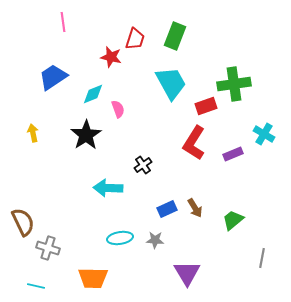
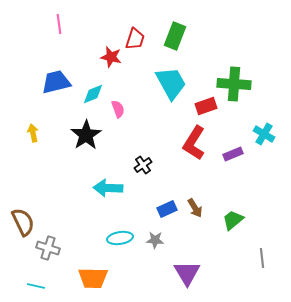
pink line: moved 4 px left, 2 px down
blue trapezoid: moved 3 px right, 5 px down; rotated 20 degrees clockwise
green cross: rotated 12 degrees clockwise
gray line: rotated 18 degrees counterclockwise
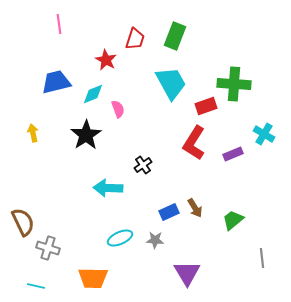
red star: moved 5 px left, 3 px down; rotated 15 degrees clockwise
blue rectangle: moved 2 px right, 3 px down
cyan ellipse: rotated 15 degrees counterclockwise
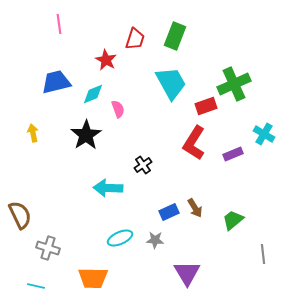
green cross: rotated 28 degrees counterclockwise
brown semicircle: moved 3 px left, 7 px up
gray line: moved 1 px right, 4 px up
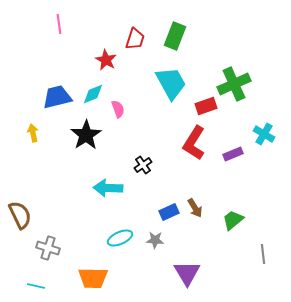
blue trapezoid: moved 1 px right, 15 px down
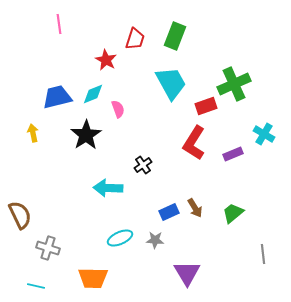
green trapezoid: moved 7 px up
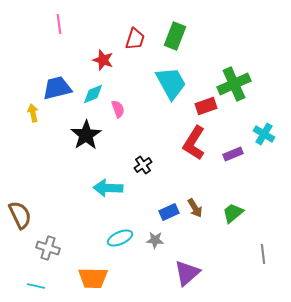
red star: moved 3 px left; rotated 10 degrees counterclockwise
blue trapezoid: moved 9 px up
yellow arrow: moved 20 px up
purple triangle: rotated 20 degrees clockwise
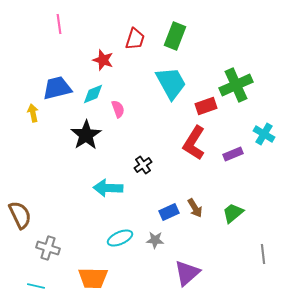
green cross: moved 2 px right, 1 px down
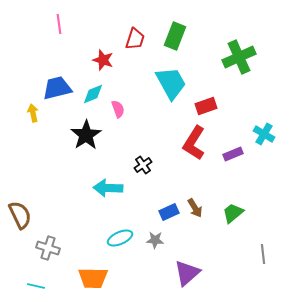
green cross: moved 3 px right, 28 px up
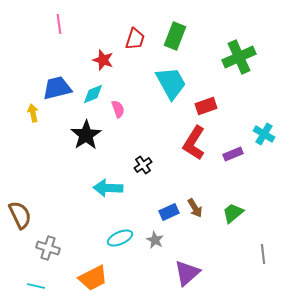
gray star: rotated 24 degrees clockwise
orange trapezoid: rotated 28 degrees counterclockwise
